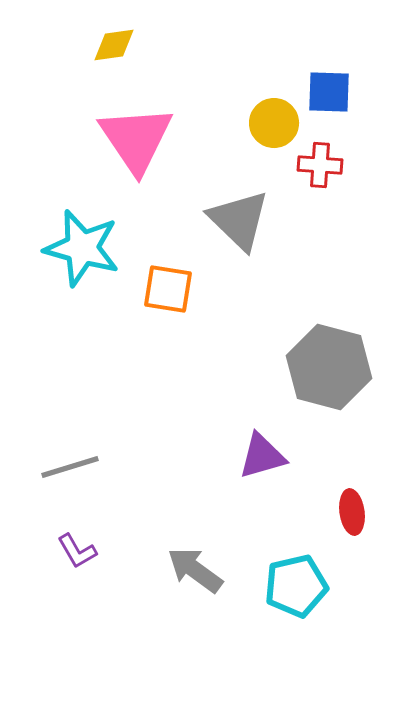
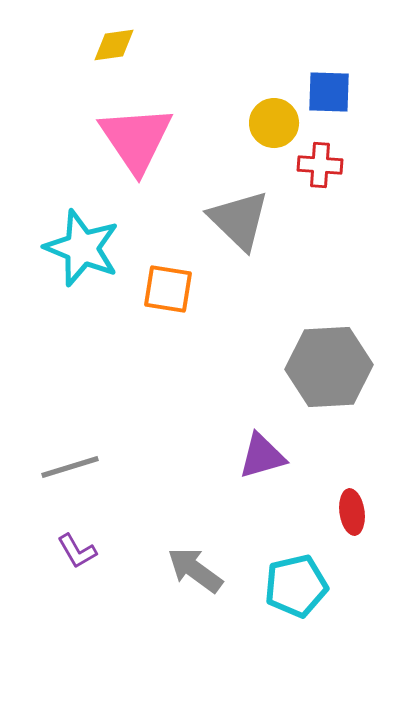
cyan star: rotated 6 degrees clockwise
gray hexagon: rotated 18 degrees counterclockwise
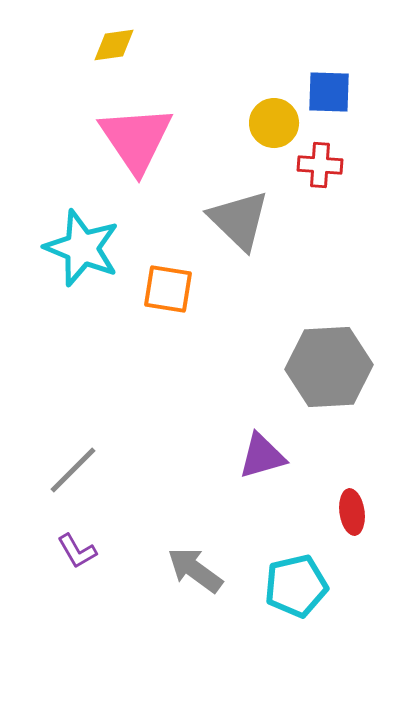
gray line: moved 3 px right, 3 px down; rotated 28 degrees counterclockwise
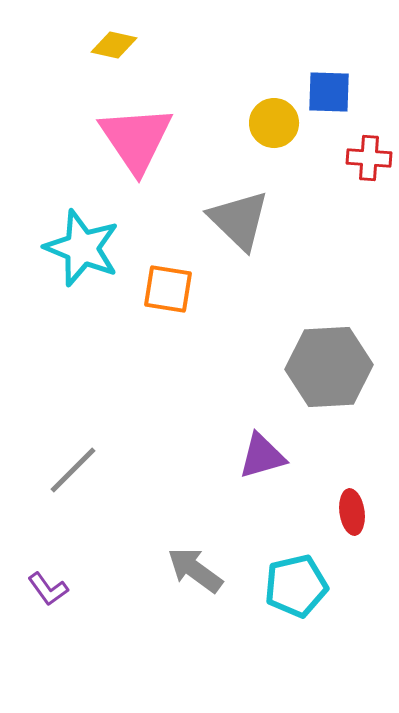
yellow diamond: rotated 21 degrees clockwise
red cross: moved 49 px right, 7 px up
purple L-shape: moved 29 px left, 38 px down; rotated 6 degrees counterclockwise
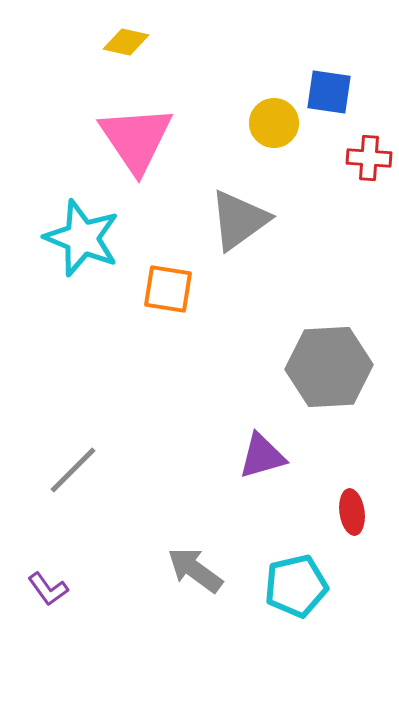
yellow diamond: moved 12 px right, 3 px up
blue square: rotated 6 degrees clockwise
gray triangle: rotated 40 degrees clockwise
cyan star: moved 10 px up
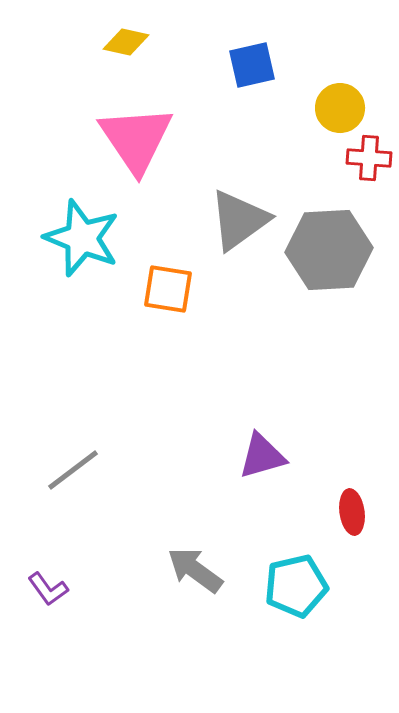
blue square: moved 77 px left, 27 px up; rotated 21 degrees counterclockwise
yellow circle: moved 66 px right, 15 px up
gray hexagon: moved 117 px up
gray line: rotated 8 degrees clockwise
